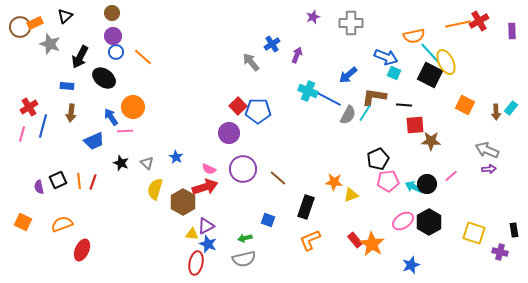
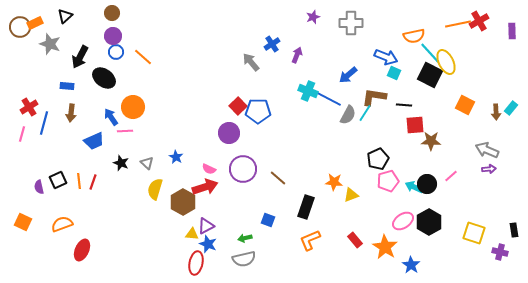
blue line at (43, 126): moved 1 px right, 3 px up
pink pentagon at (388, 181): rotated 10 degrees counterclockwise
orange star at (372, 244): moved 13 px right, 3 px down
blue star at (411, 265): rotated 18 degrees counterclockwise
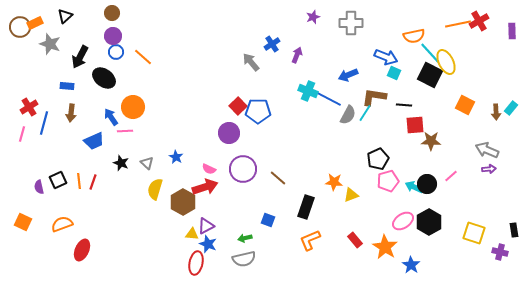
blue arrow at (348, 75): rotated 18 degrees clockwise
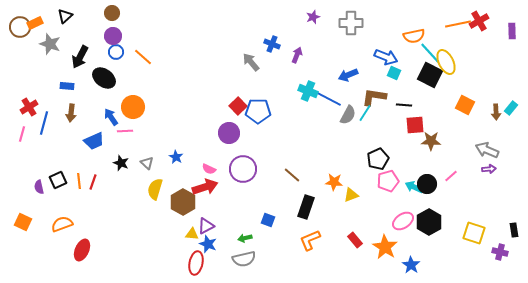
blue cross at (272, 44): rotated 35 degrees counterclockwise
brown line at (278, 178): moved 14 px right, 3 px up
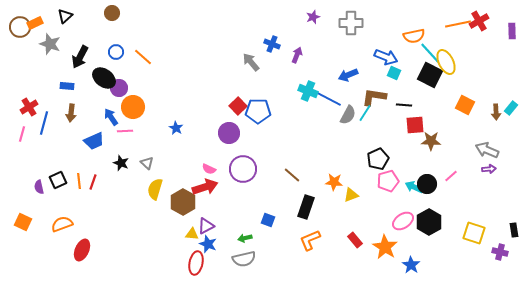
purple circle at (113, 36): moved 6 px right, 52 px down
blue star at (176, 157): moved 29 px up
